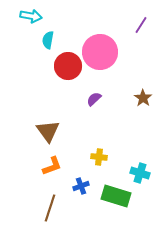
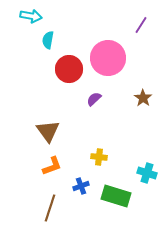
pink circle: moved 8 px right, 6 px down
red circle: moved 1 px right, 3 px down
cyan cross: moved 7 px right
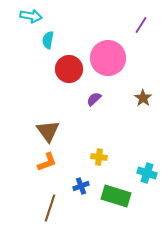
orange L-shape: moved 5 px left, 4 px up
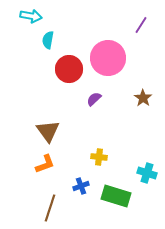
orange L-shape: moved 2 px left, 2 px down
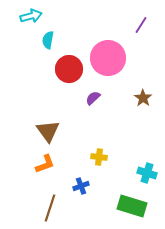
cyan arrow: rotated 25 degrees counterclockwise
purple semicircle: moved 1 px left, 1 px up
green rectangle: moved 16 px right, 10 px down
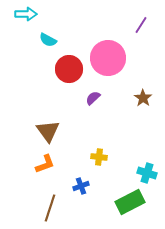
cyan arrow: moved 5 px left, 2 px up; rotated 15 degrees clockwise
cyan semicircle: rotated 72 degrees counterclockwise
green rectangle: moved 2 px left, 4 px up; rotated 44 degrees counterclockwise
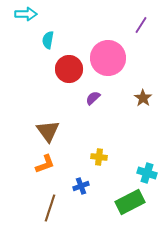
cyan semicircle: rotated 72 degrees clockwise
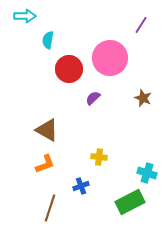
cyan arrow: moved 1 px left, 2 px down
pink circle: moved 2 px right
brown star: rotated 12 degrees counterclockwise
brown triangle: moved 1 px left, 1 px up; rotated 25 degrees counterclockwise
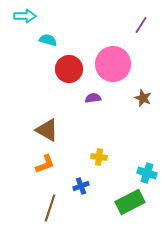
cyan semicircle: rotated 96 degrees clockwise
pink circle: moved 3 px right, 6 px down
purple semicircle: rotated 35 degrees clockwise
